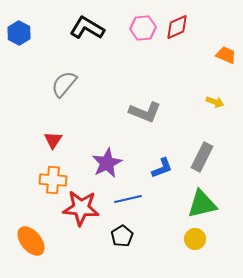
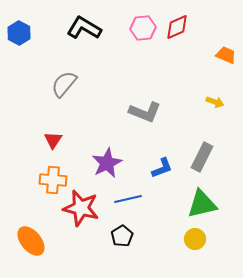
black L-shape: moved 3 px left
red star: rotated 9 degrees clockwise
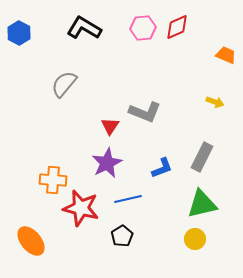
red triangle: moved 57 px right, 14 px up
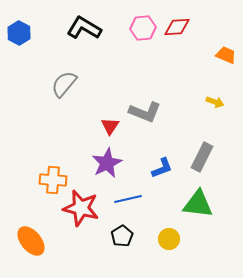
red diamond: rotated 20 degrees clockwise
green triangle: moved 4 px left; rotated 20 degrees clockwise
yellow circle: moved 26 px left
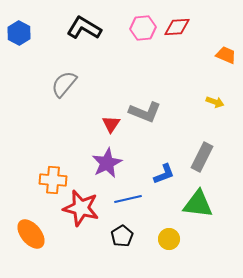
red triangle: moved 1 px right, 2 px up
blue L-shape: moved 2 px right, 6 px down
orange ellipse: moved 7 px up
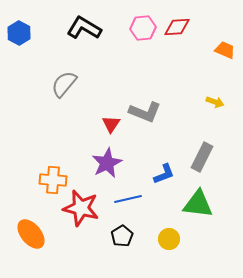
orange trapezoid: moved 1 px left, 5 px up
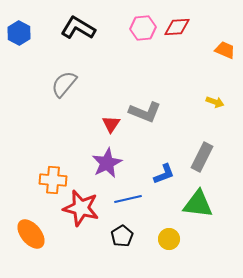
black L-shape: moved 6 px left
